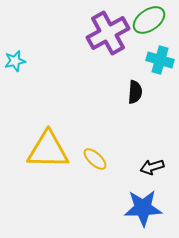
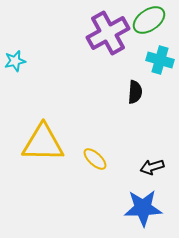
yellow triangle: moved 5 px left, 7 px up
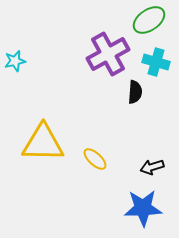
purple cross: moved 21 px down
cyan cross: moved 4 px left, 2 px down
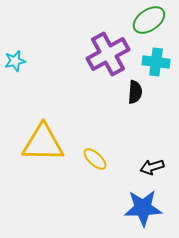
cyan cross: rotated 8 degrees counterclockwise
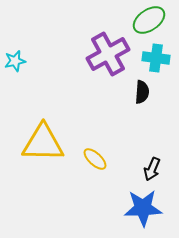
cyan cross: moved 4 px up
black semicircle: moved 7 px right
black arrow: moved 2 px down; rotated 50 degrees counterclockwise
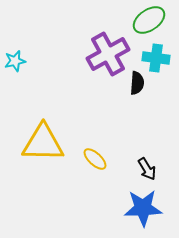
black semicircle: moved 5 px left, 9 px up
black arrow: moved 5 px left; rotated 55 degrees counterclockwise
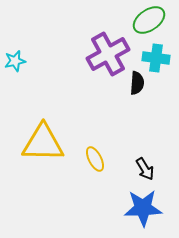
yellow ellipse: rotated 20 degrees clockwise
black arrow: moved 2 px left
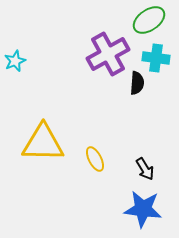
cyan star: rotated 10 degrees counterclockwise
blue star: moved 1 px down; rotated 9 degrees clockwise
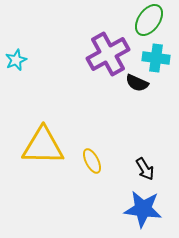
green ellipse: rotated 20 degrees counterclockwise
cyan star: moved 1 px right, 1 px up
black semicircle: rotated 110 degrees clockwise
yellow triangle: moved 3 px down
yellow ellipse: moved 3 px left, 2 px down
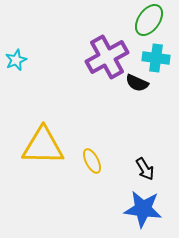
purple cross: moved 1 px left, 3 px down
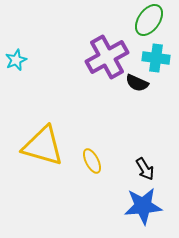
yellow triangle: rotated 15 degrees clockwise
blue star: moved 3 px up; rotated 12 degrees counterclockwise
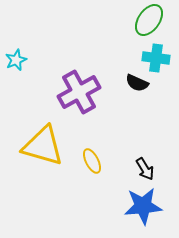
purple cross: moved 28 px left, 35 px down
